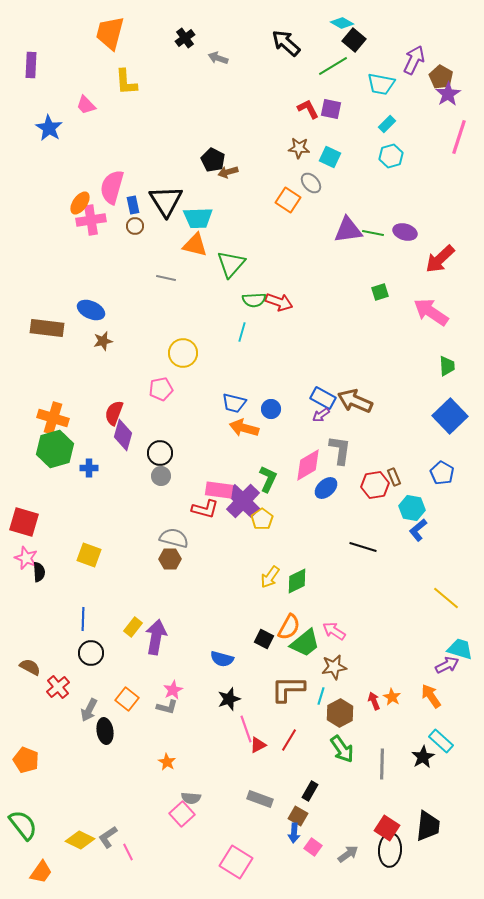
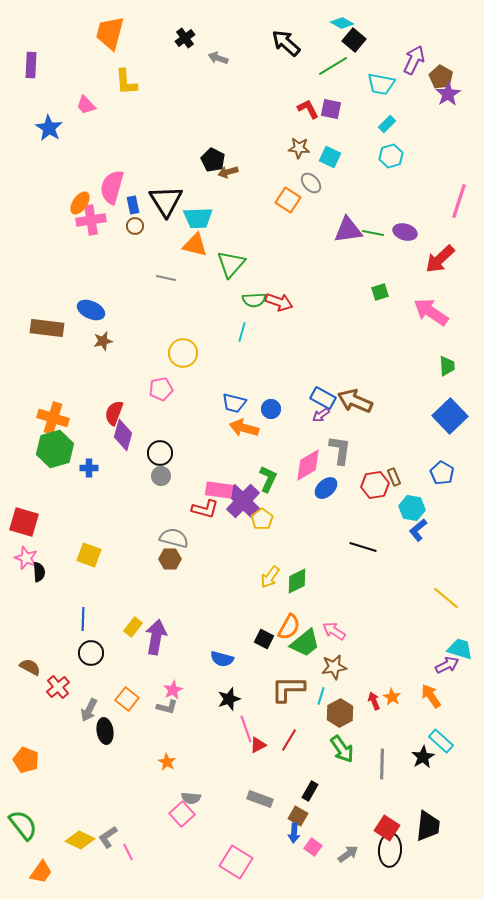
pink line at (459, 137): moved 64 px down
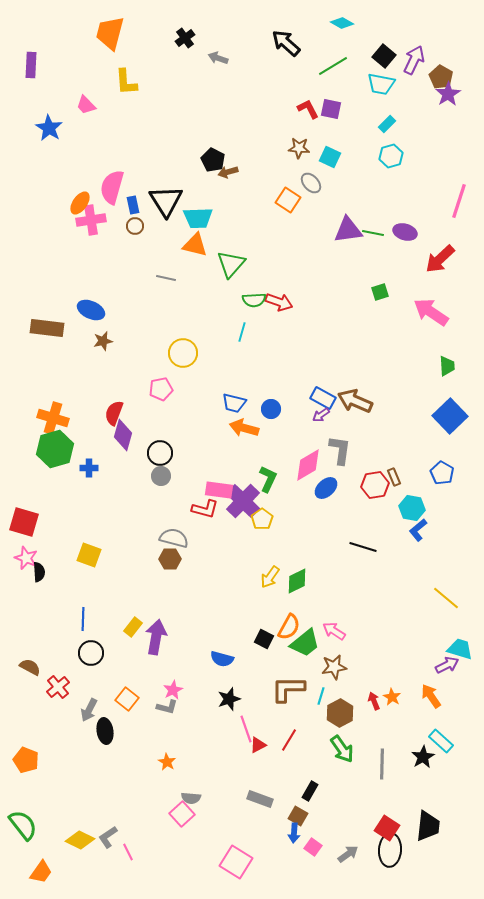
black square at (354, 40): moved 30 px right, 16 px down
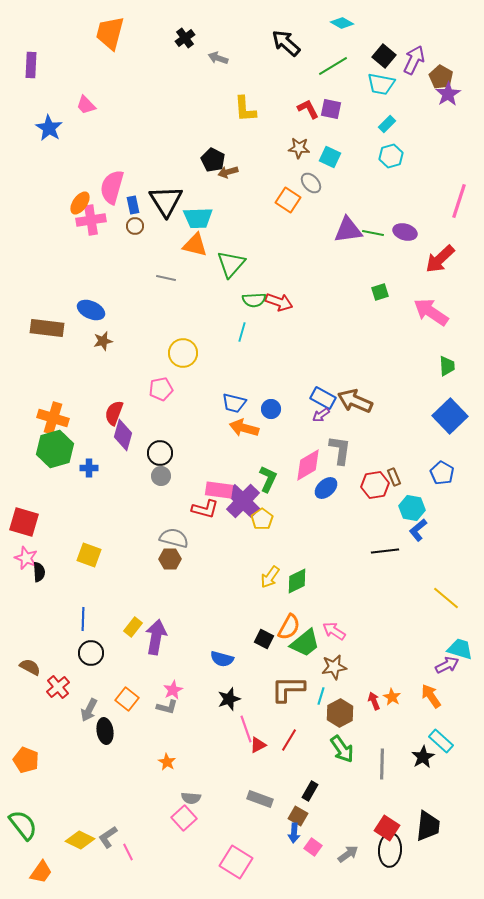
yellow L-shape at (126, 82): moved 119 px right, 27 px down
black line at (363, 547): moved 22 px right, 4 px down; rotated 24 degrees counterclockwise
pink square at (182, 814): moved 2 px right, 4 px down
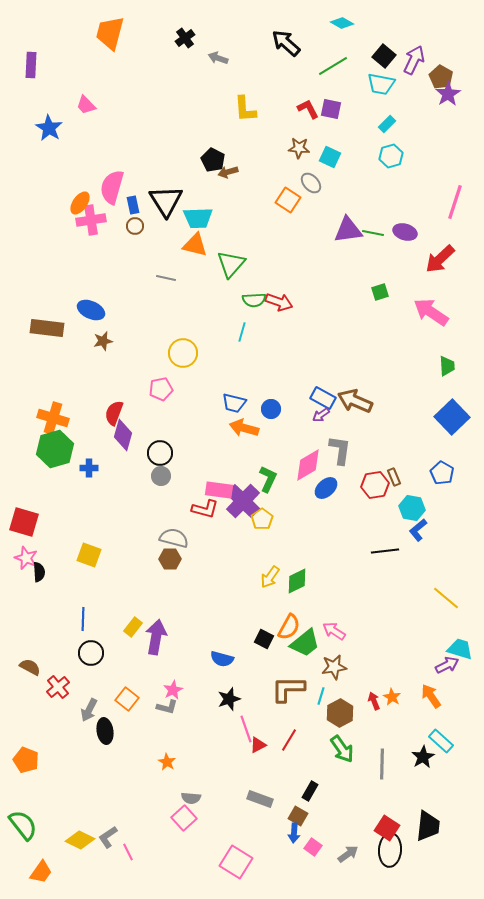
pink line at (459, 201): moved 4 px left, 1 px down
blue square at (450, 416): moved 2 px right, 1 px down
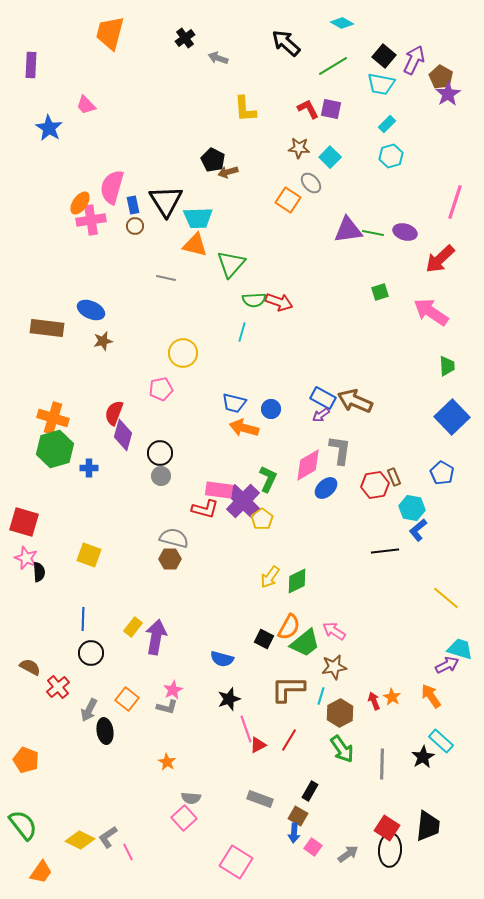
cyan square at (330, 157): rotated 20 degrees clockwise
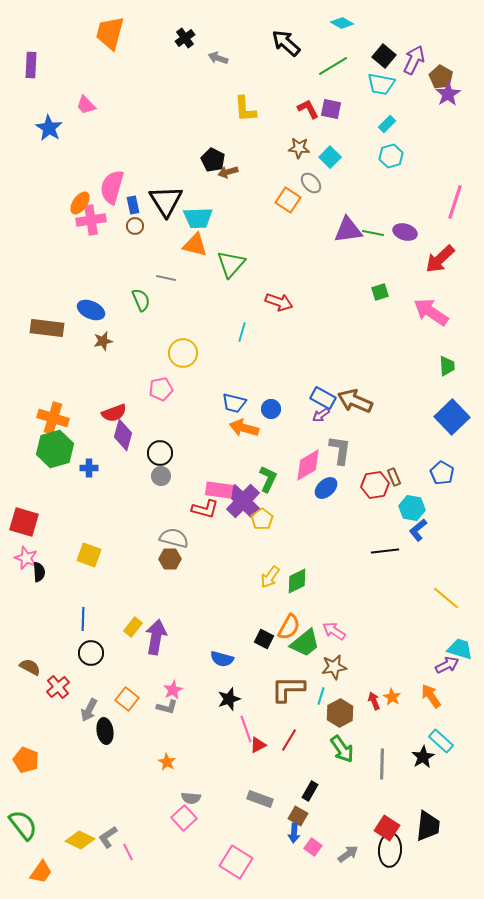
green semicircle at (254, 300): moved 113 px left; rotated 110 degrees counterclockwise
red semicircle at (114, 413): rotated 130 degrees counterclockwise
